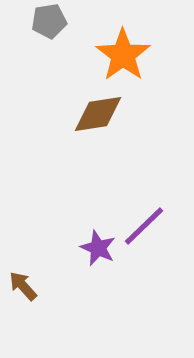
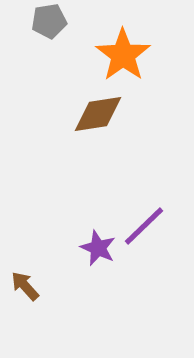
brown arrow: moved 2 px right
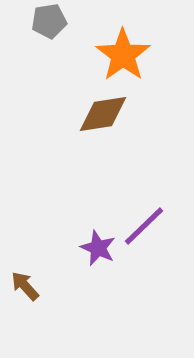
brown diamond: moved 5 px right
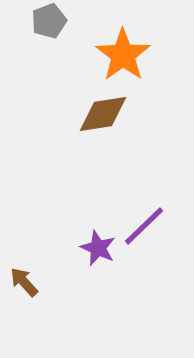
gray pentagon: rotated 12 degrees counterclockwise
brown arrow: moved 1 px left, 4 px up
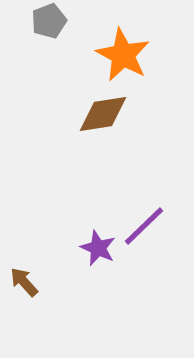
orange star: rotated 8 degrees counterclockwise
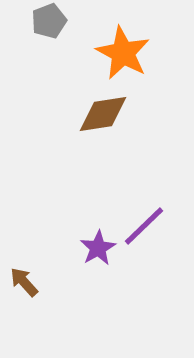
orange star: moved 2 px up
purple star: rotated 18 degrees clockwise
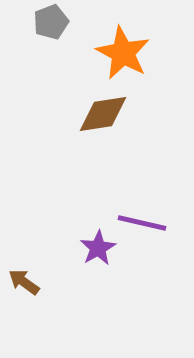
gray pentagon: moved 2 px right, 1 px down
purple line: moved 2 px left, 3 px up; rotated 57 degrees clockwise
brown arrow: rotated 12 degrees counterclockwise
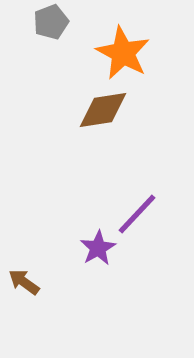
brown diamond: moved 4 px up
purple line: moved 5 px left, 9 px up; rotated 60 degrees counterclockwise
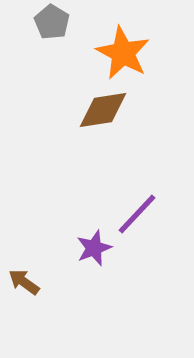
gray pentagon: moved 1 px right; rotated 20 degrees counterclockwise
purple star: moved 4 px left; rotated 9 degrees clockwise
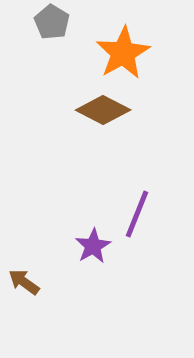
orange star: rotated 14 degrees clockwise
brown diamond: rotated 36 degrees clockwise
purple line: rotated 21 degrees counterclockwise
purple star: moved 1 px left, 2 px up; rotated 9 degrees counterclockwise
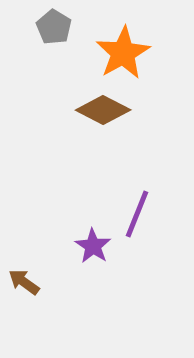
gray pentagon: moved 2 px right, 5 px down
purple star: rotated 9 degrees counterclockwise
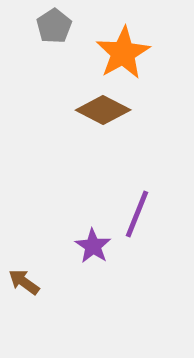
gray pentagon: moved 1 px up; rotated 8 degrees clockwise
